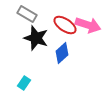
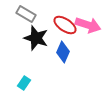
gray rectangle: moved 1 px left
blue diamond: moved 1 px right, 1 px up; rotated 25 degrees counterclockwise
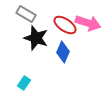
pink arrow: moved 2 px up
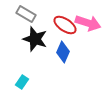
black star: moved 1 px left, 1 px down
cyan rectangle: moved 2 px left, 1 px up
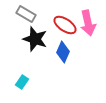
pink arrow: rotated 60 degrees clockwise
